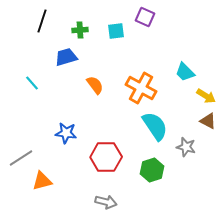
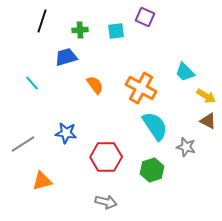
gray line: moved 2 px right, 14 px up
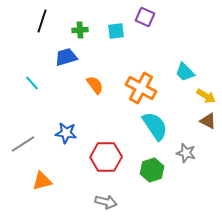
gray star: moved 6 px down
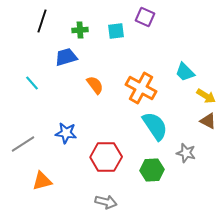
green hexagon: rotated 15 degrees clockwise
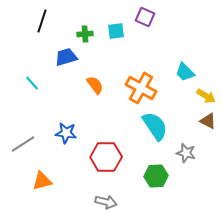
green cross: moved 5 px right, 4 px down
green hexagon: moved 4 px right, 6 px down
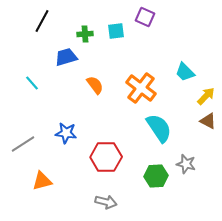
black line: rotated 10 degrees clockwise
orange cross: rotated 8 degrees clockwise
yellow arrow: rotated 78 degrees counterclockwise
cyan semicircle: moved 4 px right, 2 px down
gray star: moved 11 px down
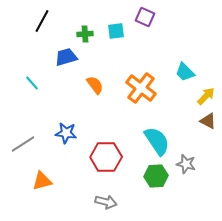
cyan semicircle: moved 2 px left, 13 px down
